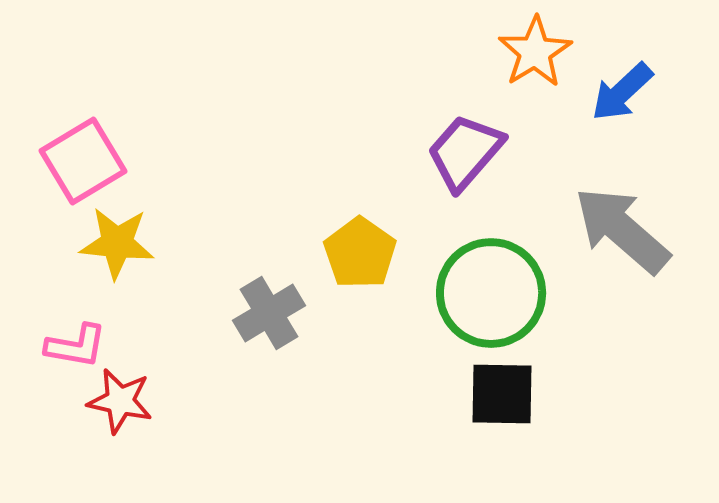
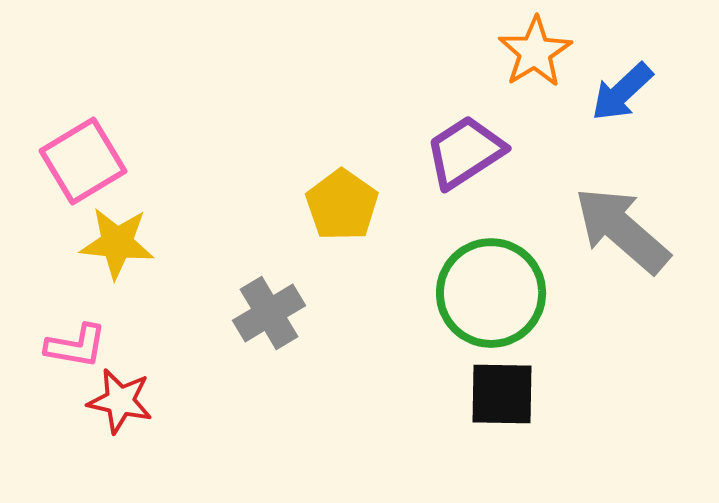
purple trapezoid: rotated 16 degrees clockwise
yellow pentagon: moved 18 px left, 48 px up
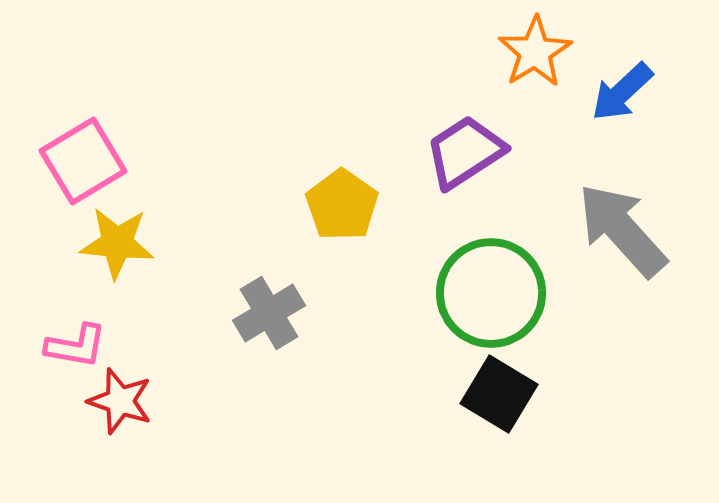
gray arrow: rotated 7 degrees clockwise
black square: moved 3 px left; rotated 30 degrees clockwise
red star: rotated 6 degrees clockwise
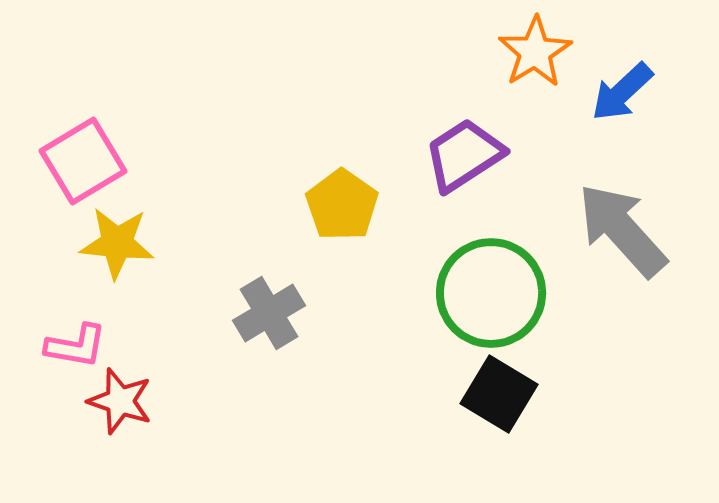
purple trapezoid: moved 1 px left, 3 px down
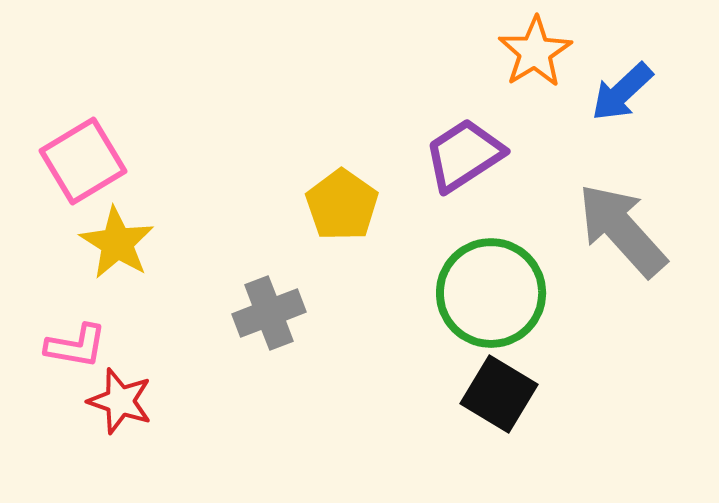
yellow star: rotated 26 degrees clockwise
gray cross: rotated 10 degrees clockwise
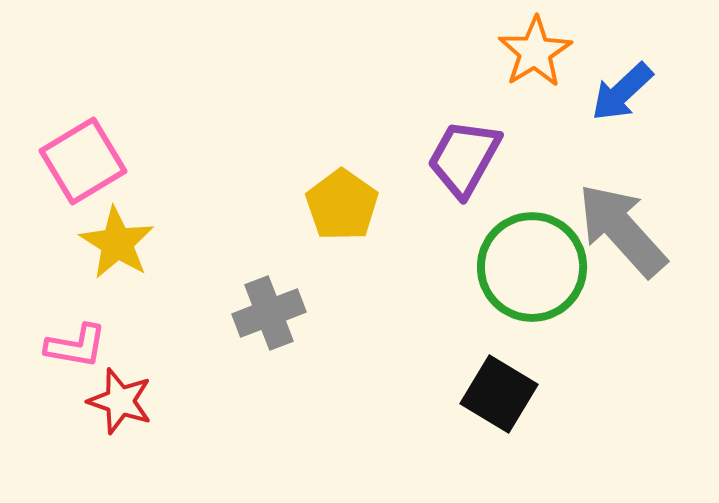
purple trapezoid: moved 3 px down; rotated 28 degrees counterclockwise
green circle: moved 41 px right, 26 px up
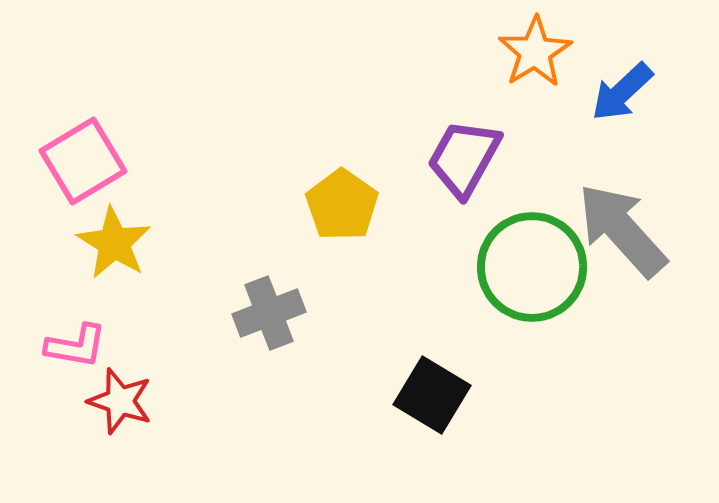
yellow star: moved 3 px left
black square: moved 67 px left, 1 px down
